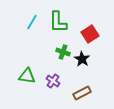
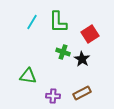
green triangle: moved 1 px right
purple cross: moved 15 px down; rotated 32 degrees counterclockwise
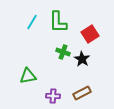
green triangle: rotated 18 degrees counterclockwise
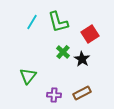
green L-shape: rotated 15 degrees counterclockwise
green cross: rotated 24 degrees clockwise
green triangle: rotated 42 degrees counterclockwise
purple cross: moved 1 px right, 1 px up
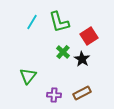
green L-shape: moved 1 px right
red square: moved 1 px left, 2 px down
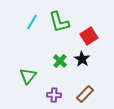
green cross: moved 3 px left, 9 px down
brown rectangle: moved 3 px right, 1 px down; rotated 18 degrees counterclockwise
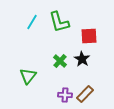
red square: rotated 30 degrees clockwise
purple cross: moved 11 px right
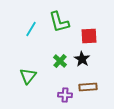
cyan line: moved 1 px left, 7 px down
brown rectangle: moved 3 px right, 7 px up; rotated 42 degrees clockwise
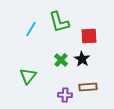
green cross: moved 1 px right, 1 px up
